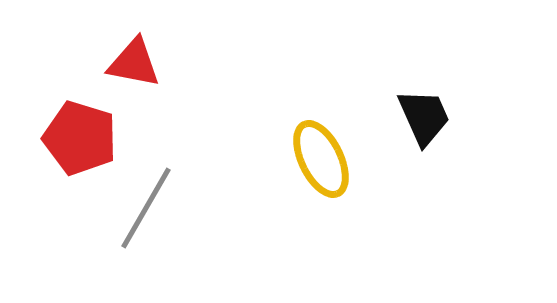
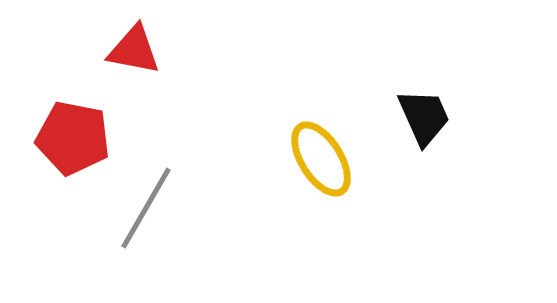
red triangle: moved 13 px up
red pentagon: moved 7 px left; rotated 6 degrees counterclockwise
yellow ellipse: rotated 6 degrees counterclockwise
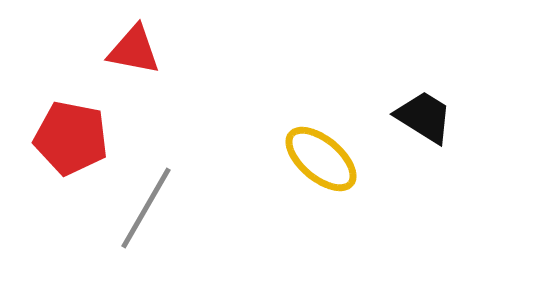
black trapezoid: rotated 34 degrees counterclockwise
red pentagon: moved 2 px left
yellow ellipse: rotated 18 degrees counterclockwise
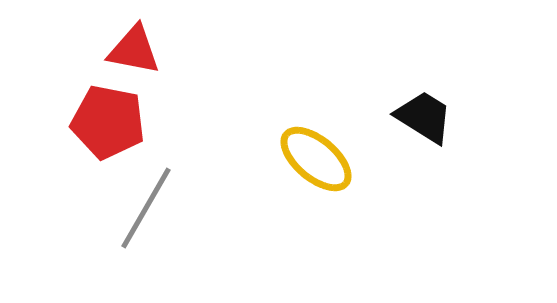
red pentagon: moved 37 px right, 16 px up
yellow ellipse: moved 5 px left
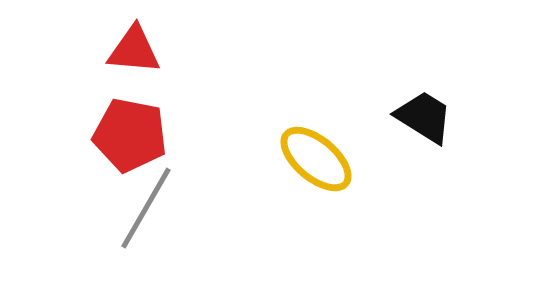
red triangle: rotated 6 degrees counterclockwise
red pentagon: moved 22 px right, 13 px down
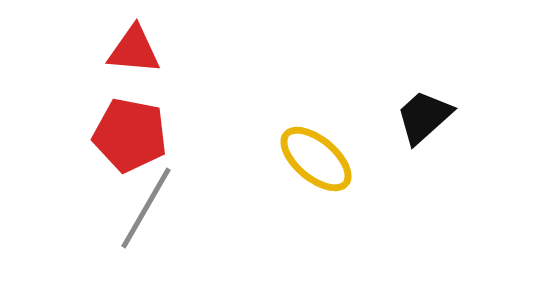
black trapezoid: rotated 74 degrees counterclockwise
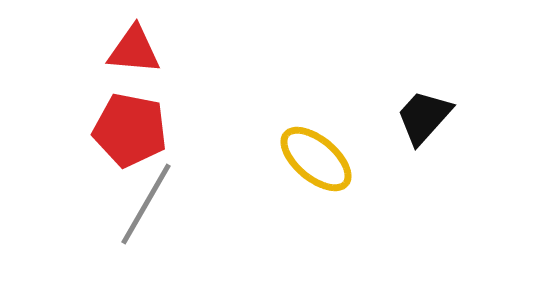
black trapezoid: rotated 6 degrees counterclockwise
red pentagon: moved 5 px up
gray line: moved 4 px up
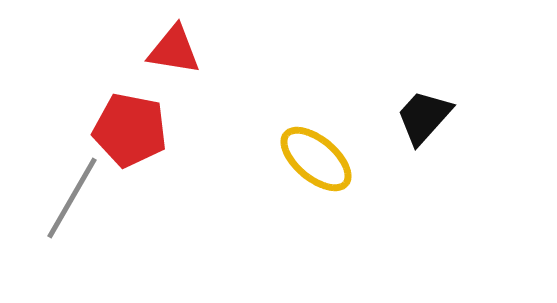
red triangle: moved 40 px right; rotated 4 degrees clockwise
gray line: moved 74 px left, 6 px up
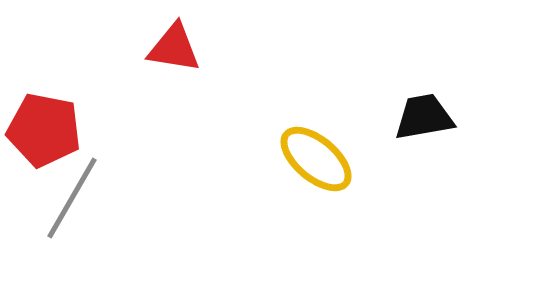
red triangle: moved 2 px up
black trapezoid: rotated 38 degrees clockwise
red pentagon: moved 86 px left
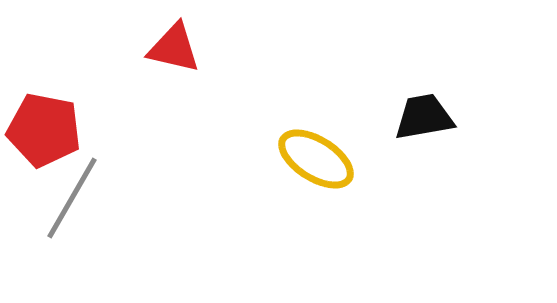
red triangle: rotated 4 degrees clockwise
yellow ellipse: rotated 8 degrees counterclockwise
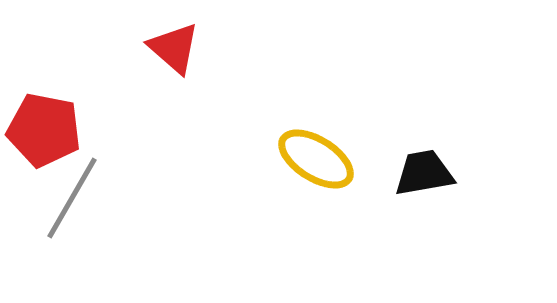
red triangle: rotated 28 degrees clockwise
black trapezoid: moved 56 px down
